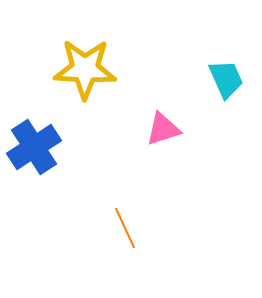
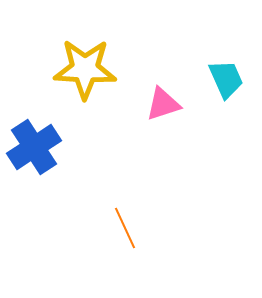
pink triangle: moved 25 px up
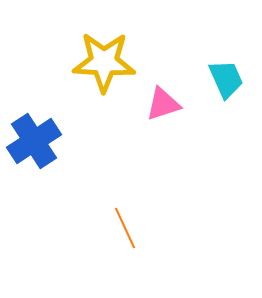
yellow star: moved 19 px right, 7 px up
blue cross: moved 6 px up
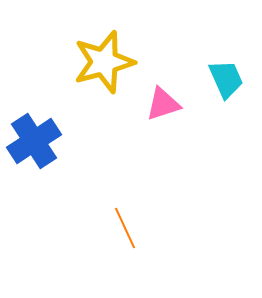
yellow star: rotated 18 degrees counterclockwise
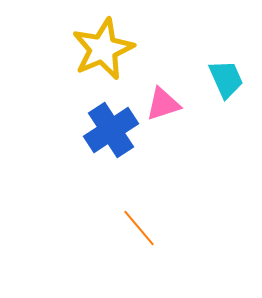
yellow star: moved 1 px left, 13 px up; rotated 8 degrees counterclockwise
blue cross: moved 77 px right, 11 px up
orange line: moved 14 px right; rotated 15 degrees counterclockwise
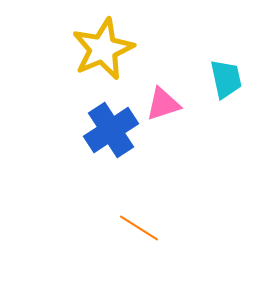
cyan trapezoid: rotated 12 degrees clockwise
orange line: rotated 18 degrees counterclockwise
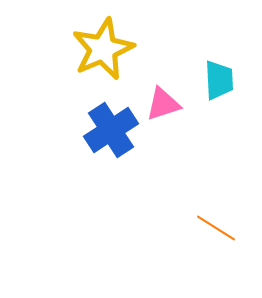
cyan trapezoid: moved 7 px left, 1 px down; rotated 9 degrees clockwise
orange line: moved 77 px right
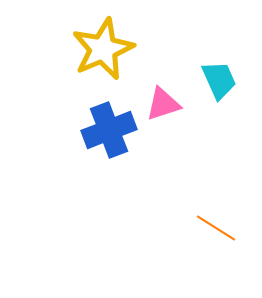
cyan trapezoid: rotated 21 degrees counterclockwise
blue cross: moved 2 px left; rotated 12 degrees clockwise
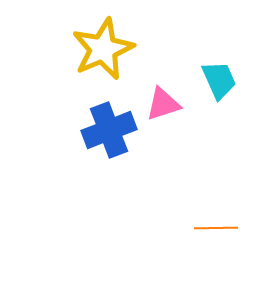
orange line: rotated 33 degrees counterclockwise
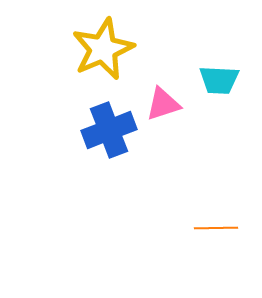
cyan trapezoid: rotated 117 degrees clockwise
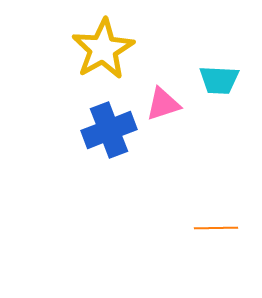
yellow star: rotated 6 degrees counterclockwise
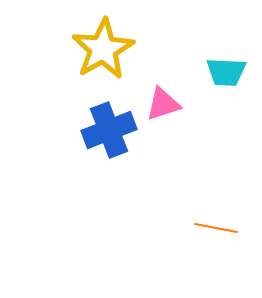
cyan trapezoid: moved 7 px right, 8 px up
orange line: rotated 12 degrees clockwise
